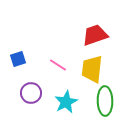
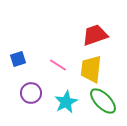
yellow trapezoid: moved 1 px left
green ellipse: moved 2 px left; rotated 44 degrees counterclockwise
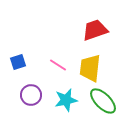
red trapezoid: moved 5 px up
blue square: moved 3 px down
yellow trapezoid: moved 1 px left, 1 px up
purple circle: moved 2 px down
cyan star: moved 2 px up; rotated 15 degrees clockwise
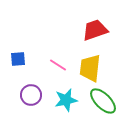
blue square: moved 3 px up; rotated 14 degrees clockwise
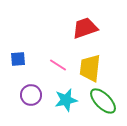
red trapezoid: moved 10 px left, 2 px up
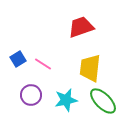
red trapezoid: moved 4 px left, 1 px up
blue square: rotated 28 degrees counterclockwise
pink line: moved 15 px left, 1 px up
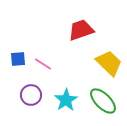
red trapezoid: moved 3 px down
blue square: rotated 28 degrees clockwise
yellow trapezoid: moved 19 px right, 5 px up; rotated 128 degrees clockwise
cyan star: rotated 20 degrees counterclockwise
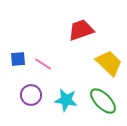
cyan star: rotated 30 degrees counterclockwise
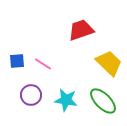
blue square: moved 1 px left, 2 px down
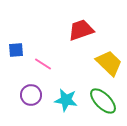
blue square: moved 1 px left, 11 px up
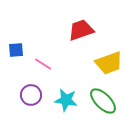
yellow trapezoid: rotated 116 degrees clockwise
